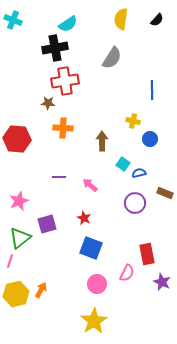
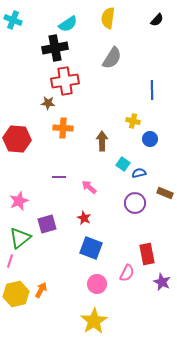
yellow semicircle: moved 13 px left, 1 px up
pink arrow: moved 1 px left, 2 px down
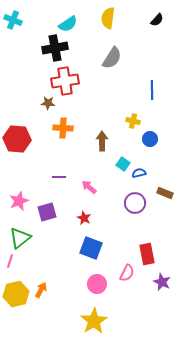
purple square: moved 12 px up
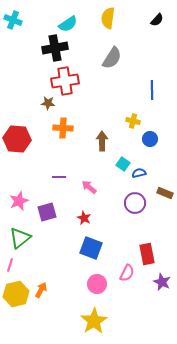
pink line: moved 4 px down
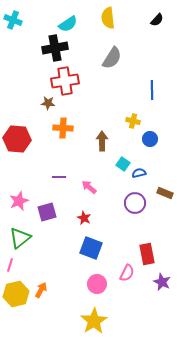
yellow semicircle: rotated 15 degrees counterclockwise
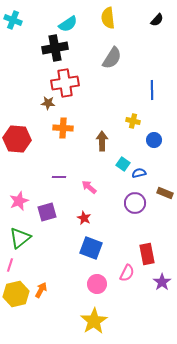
red cross: moved 2 px down
blue circle: moved 4 px right, 1 px down
purple star: rotated 12 degrees clockwise
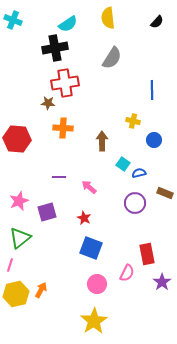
black semicircle: moved 2 px down
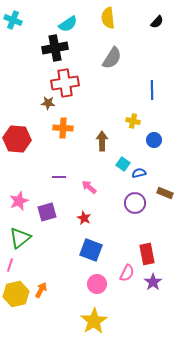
blue square: moved 2 px down
purple star: moved 9 px left
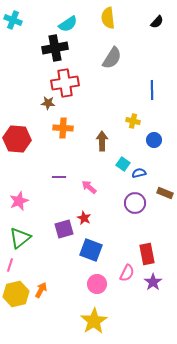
purple square: moved 17 px right, 17 px down
